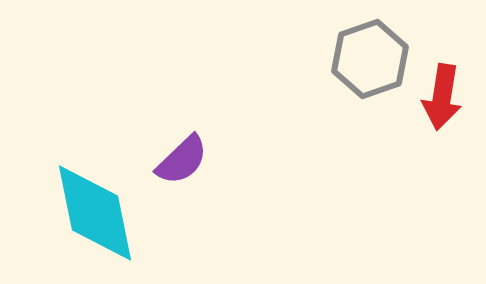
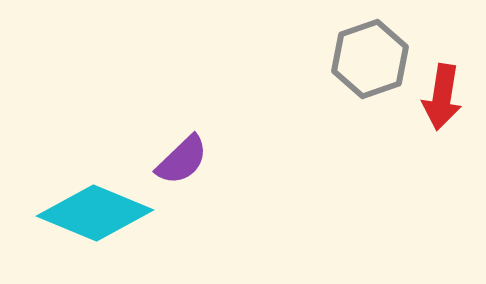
cyan diamond: rotated 56 degrees counterclockwise
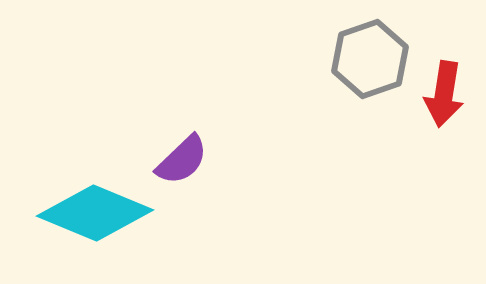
red arrow: moved 2 px right, 3 px up
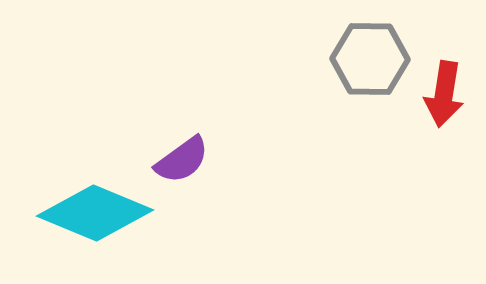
gray hexagon: rotated 20 degrees clockwise
purple semicircle: rotated 8 degrees clockwise
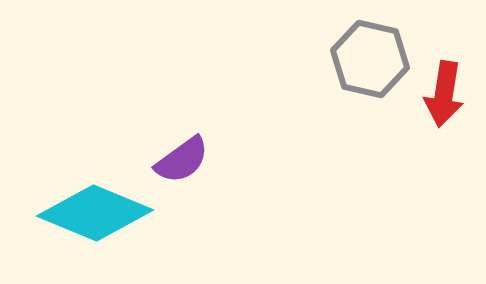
gray hexagon: rotated 12 degrees clockwise
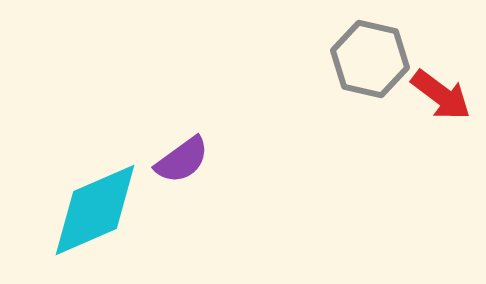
red arrow: moved 3 px left, 1 px down; rotated 62 degrees counterclockwise
cyan diamond: moved 3 px up; rotated 46 degrees counterclockwise
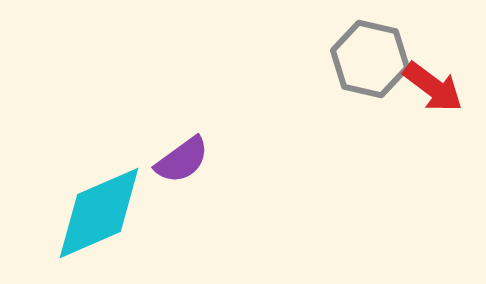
red arrow: moved 8 px left, 8 px up
cyan diamond: moved 4 px right, 3 px down
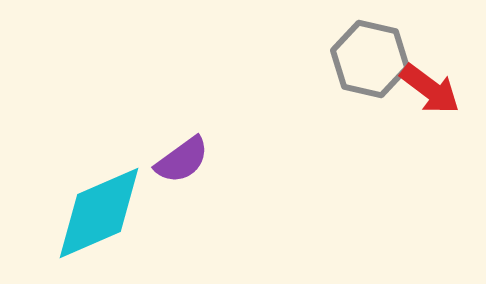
red arrow: moved 3 px left, 2 px down
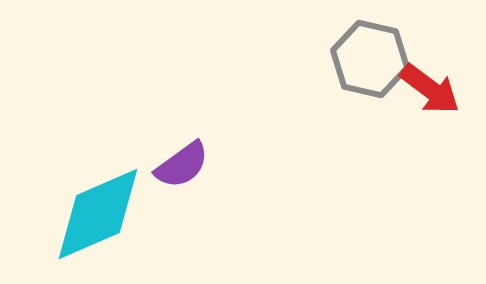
purple semicircle: moved 5 px down
cyan diamond: moved 1 px left, 1 px down
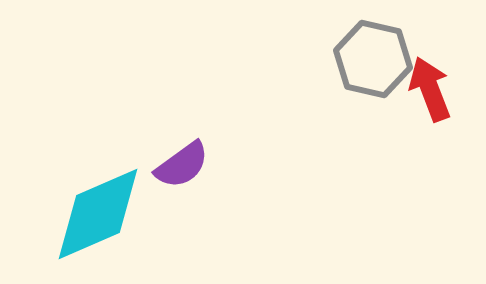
gray hexagon: moved 3 px right
red arrow: rotated 148 degrees counterclockwise
